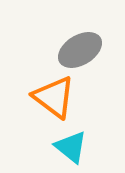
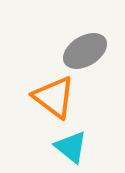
gray ellipse: moved 5 px right, 1 px down
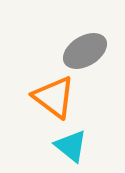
cyan triangle: moved 1 px up
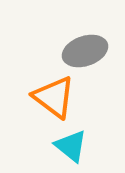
gray ellipse: rotated 12 degrees clockwise
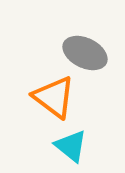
gray ellipse: moved 2 px down; rotated 45 degrees clockwise
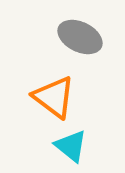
gray ellipse: moved 5 px left, 16 px up
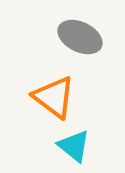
cyan triangle: moved 3 px right
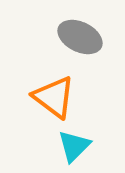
cyan triangle: rotated 36 degrees clockwise
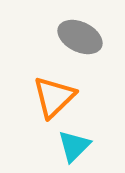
orange triangle: rotated 39 degrees clockwise
